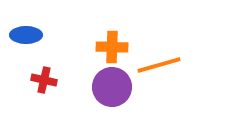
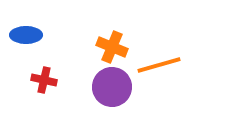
orange cross: rotated 20 degrees clockwise
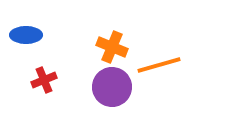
red cross: rotated 35 degrees counterclockwise
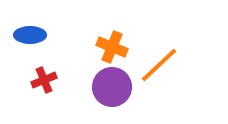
blue ellipse: moved 4 px right
orange line: rotated 27 degrees counterclockwise
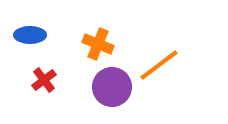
orange cross: moved 14 px left, 3 px up
orange line: rotated 6 degrees clockwise
red cross: rotated 15 degrees counterclockwise
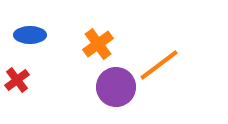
orange cross: rotated 32 degrees clockwise
red cross: moved 27 px left
purple circle: moved 4 px right
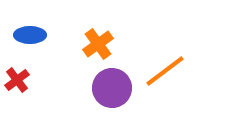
orange line: moved 6 px right, 6 px down
purple circle: moved 4 px left, 1 px down
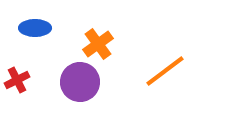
blue ellipse: moved 5 px right, 7 px up
red cross: rotated 10 degrees clockwise
purple circle: moved 32 px left, 6 px up
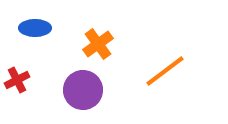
purple circle: moved 3 px right, 8 px down
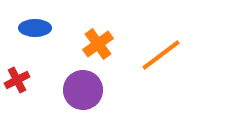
orange line: moved 4 px left, 16 px up
